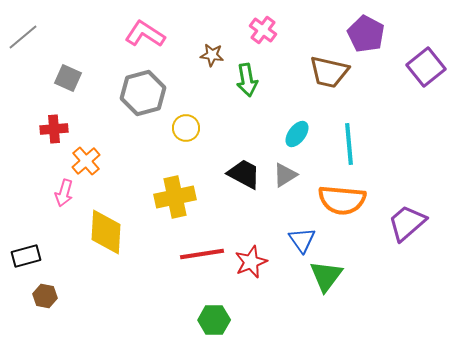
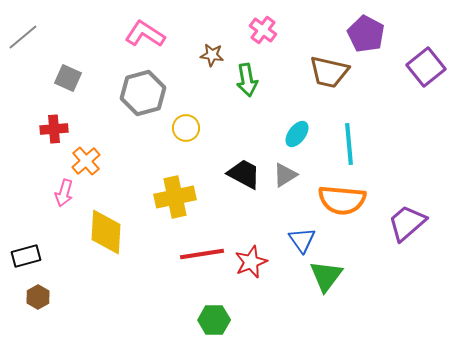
brown hexagon: moved 7 px left, 1 px down; rotated 20 degrees clockwise
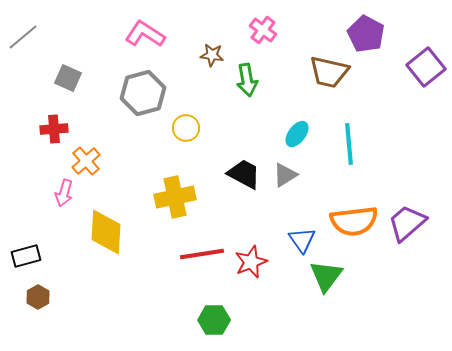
orange semicircle: moved 12 px right, 21 px down; rotated 12 degrees counterclockwise
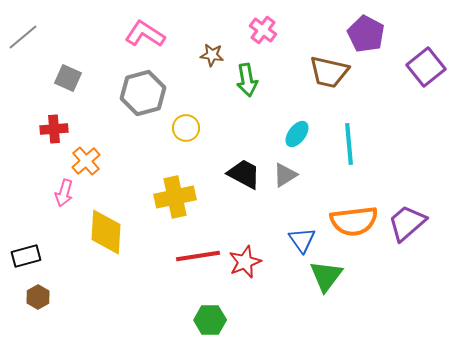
red line: moved 4 px left, 2 px down
red star: moved 6 px left
green hexagon: moved 4 px left
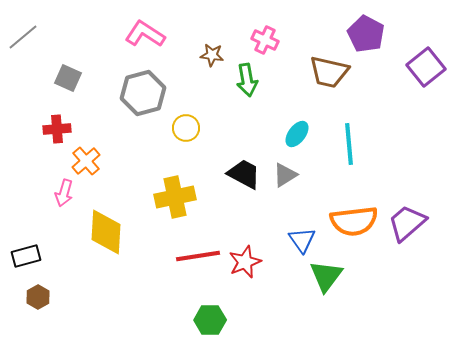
pink cross: moved 2 px right, 10 px down; rotated 12 degrees counterclockwise
red cross: moved 3 px right
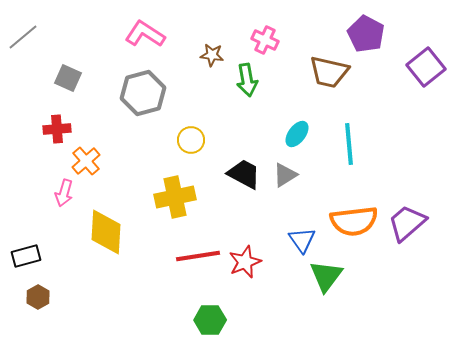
yellow circle: moved 5 px right, 12 px down
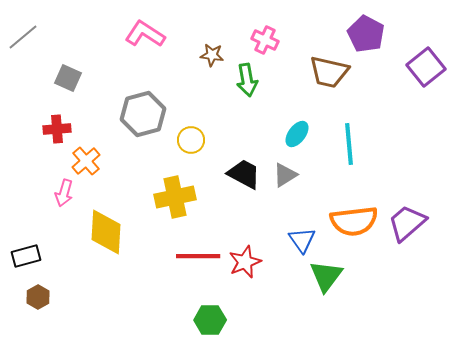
gray hexagon: moved 21 px down
red line: rotated 9 degrees clockwise
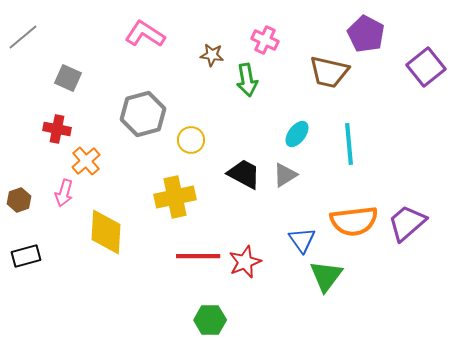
red cross: rotated 16 degrees clockwise
brown hexagon: moved 19 px left, 97 px up; rotated 10 degrees clockwise
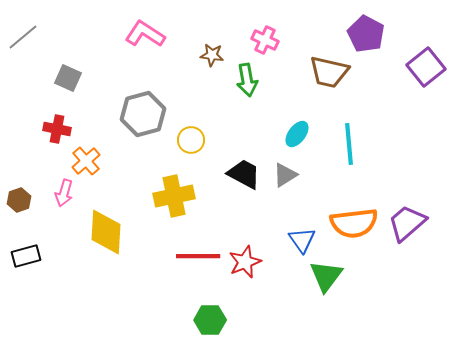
yellow cross: moved 1 px left, 1 px up
orange semicircle: moved 2 px down
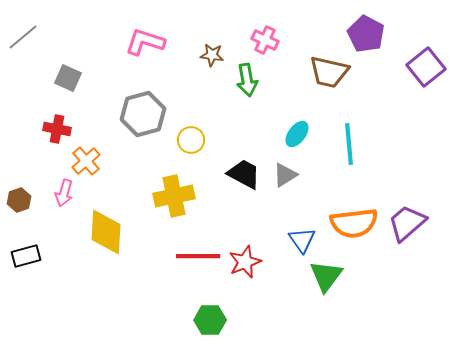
pink L-shape: moved 8 px down; rotated 15 degrees counterclockwise
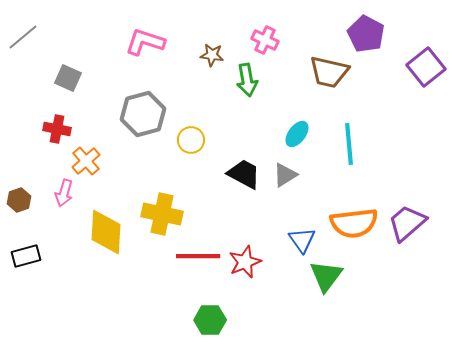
yellow cross: moved 12 px left, 18 px down; rotated 24 degrees clockwise
